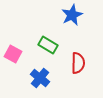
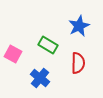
blue star: moved 7 px right, 11 px down
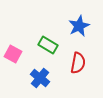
red semicircle: rotated 10 degrees clockwise
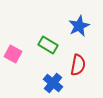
red semicircle: moved 2 px down
blue cross: moved 13 px right, 5 px down
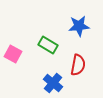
blue star: rotated 20 degrees clockwise
